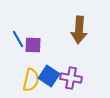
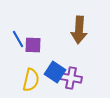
blue square: moved 6 px right, 4 px up
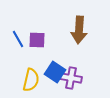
purple square: moved 4 px right, 5 px up
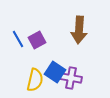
purple square: rotated 30 degrees counterclockwise
yellow semicircle: moved 4 px right
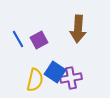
brown arrow: moved 1 px left, 1 px up
purple square: moved 2 px right
purple cross: rotated 20 degrees counterclockwise
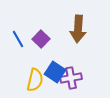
purple square: moved 2 px right, 1 px up; rotated 18 degrees counterclockwise
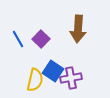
blue square: moved 2 px left, 1 px up
